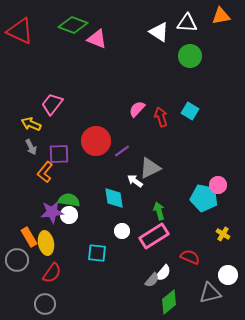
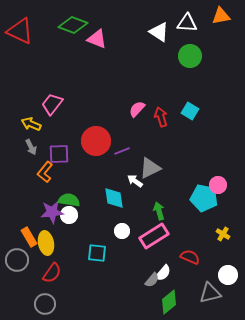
purple line at (122, 151): rotated 14 degrees clockwise
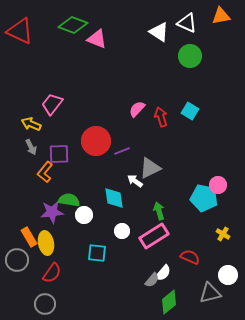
white triangle at (187, 23): rotated 20 degrees clockwise
white circle at (69, 215): moved 15 px right
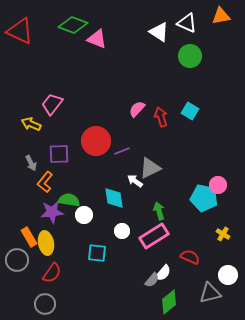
gray arrow at (31, 147): moved 16 px down
orange L-shape at (45, 172): moved 10 px down
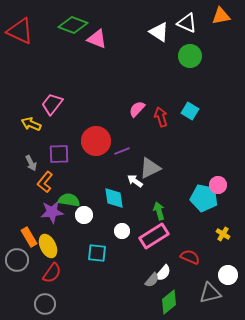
yellow ellipse at (46, 243): moved 2 px right, 3 px down; rotated 15 degrees counterclockwise
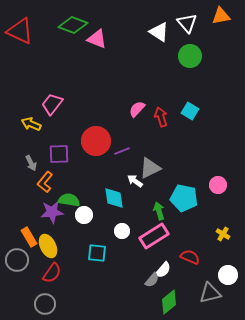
white triangle at (187, 23): rotated 25 degrees clockwise
cyan pentagon at (204, 198): moved 20 px left
white semicircle at (163, 273): moved 3 px up
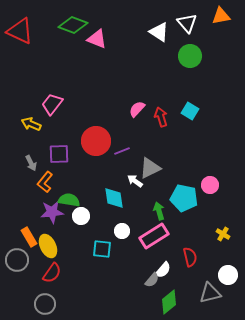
pink circle at (218, 185): moved 8 px left
white circle at (84, 215): moved 3 px left, 1 px down
cyan square at (97, 253): moved 5 px right, 4 px up
red semicircle at (190, 257): rotated 54 degrees clockwise
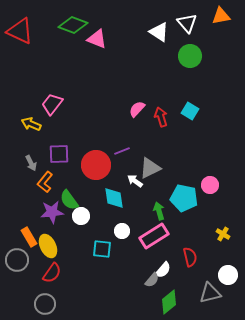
red circle at (96, 141): moved 24 px down
green semicircle at (69, 200): rotated 135 degrees counterclockwise
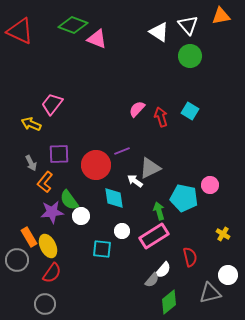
white triangle at (187, 23): moved 1 px right, 2 px down
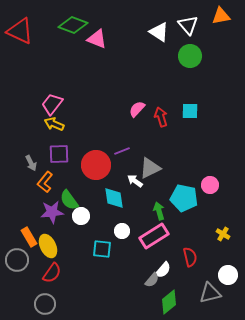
cyan square at (190, 111): rotated 30 degrees counterclockwise
yellow arrow at (31, 124): moved 23 px right
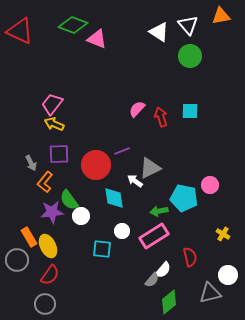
green arrow at (159, 211): rotated 84 degrees counterclockwise
red semicircle at (52, 273): moved 2 px left, 2 px down
